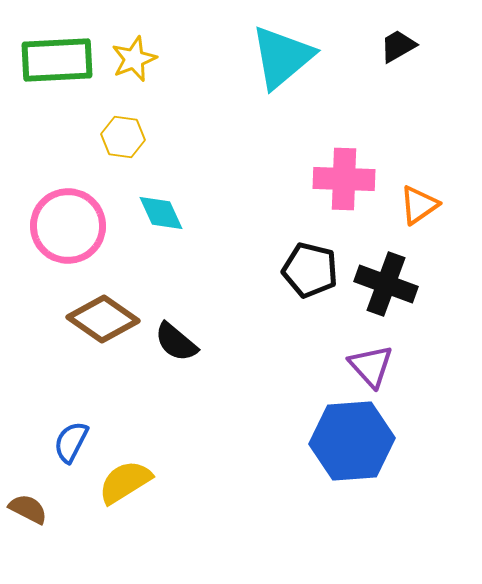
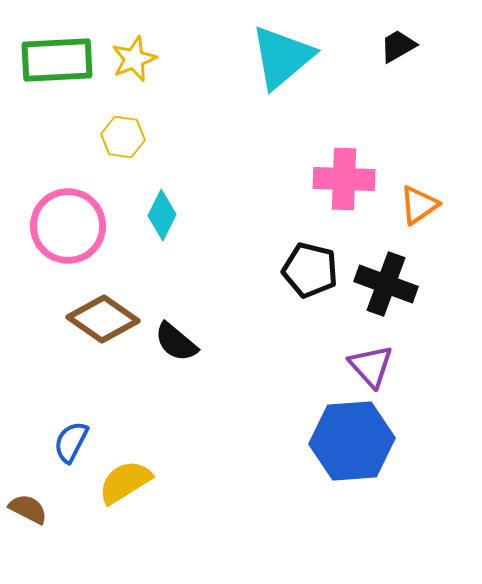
cyan diamond: moved 1 px right, 2 px down; rotated 51 degrees clockwise
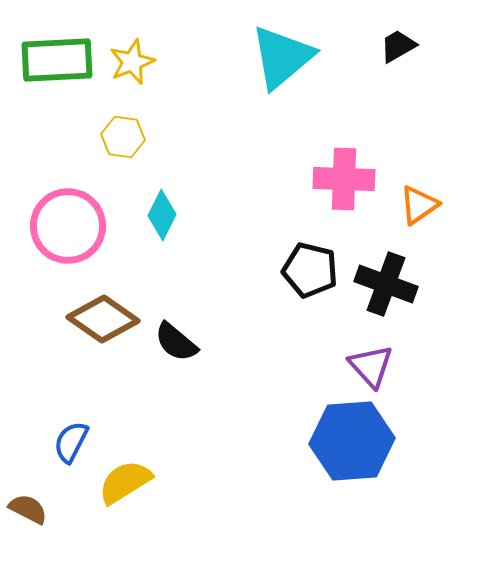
yellow star: moved 2 px left, 3 px down
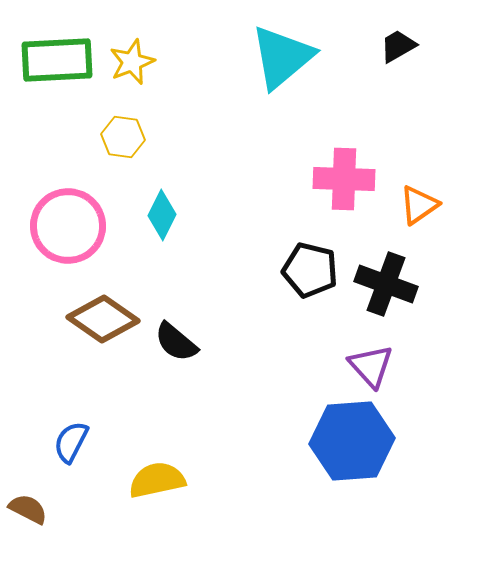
yellow semicircle: moved 32 px right, 2 px up; rotated 20 degrees clockwise
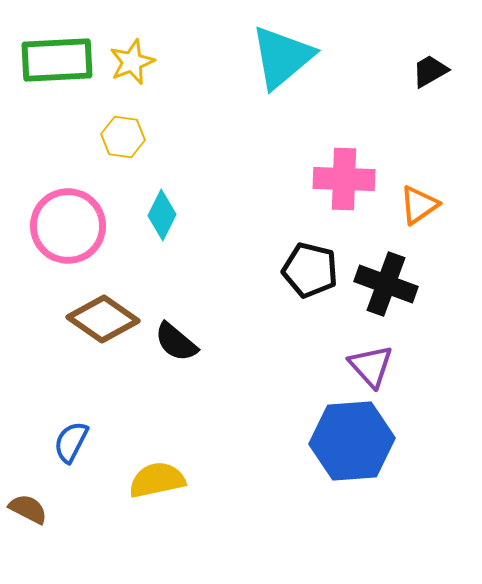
black trapezoid: moved 32 px right, 25 px down
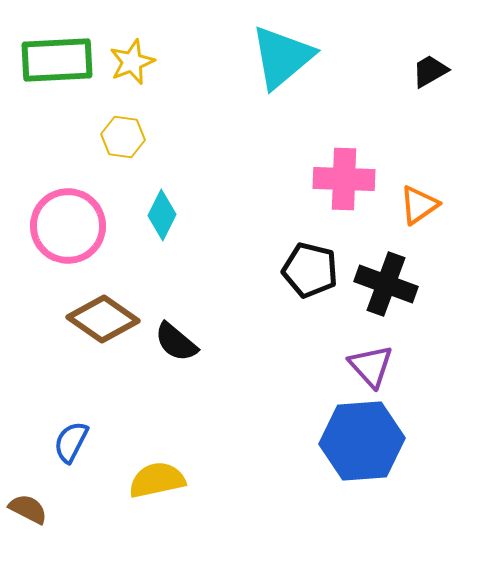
blue hexagon: moved 10 px right
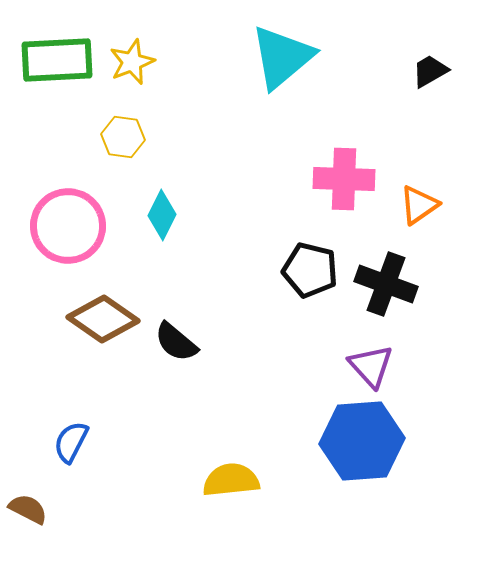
yellow semicircle: moved 74 px right; rotated 6 degrees clockwise
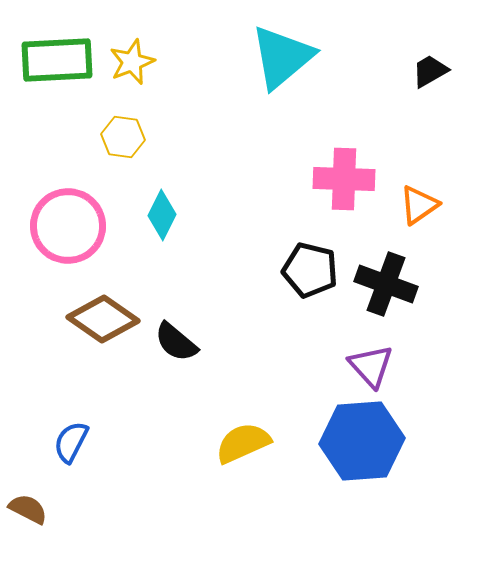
yellow semicircle: moved 12 px right, 37 px up; rotated 18 degrees counterclockwise
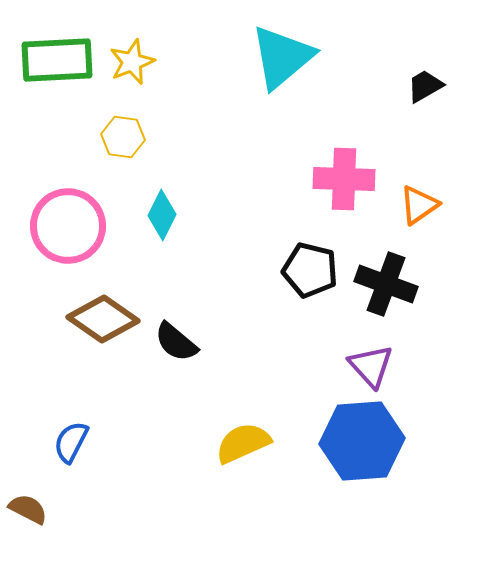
black trapezoid: moved 5 px left, 15 px down
